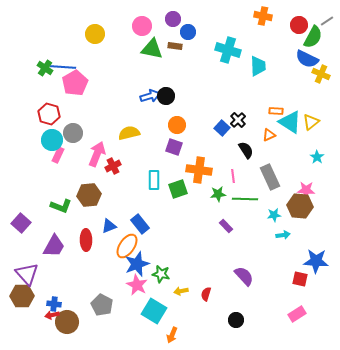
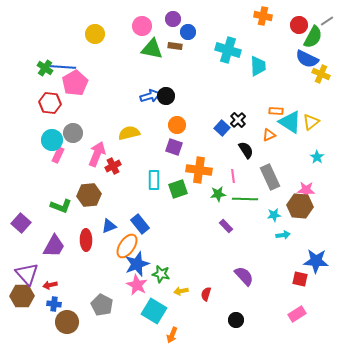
red hexagon at (49, 114): moved 1 px right, 11 px up; rotated 10 degrees counterclockwise
red arrow at (52, 315): moved 2 px left, 30 px up
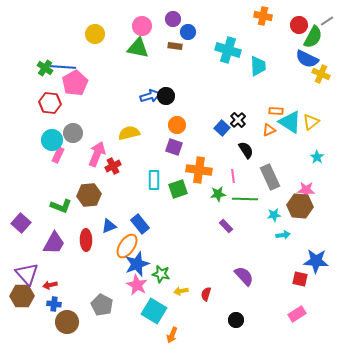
green triangle at (152, 49): moved 14 px left, 1 px up
orange triangle at (269, 135): moved 5 px up
purple trapezoid at (54, 246): moved 3 px up
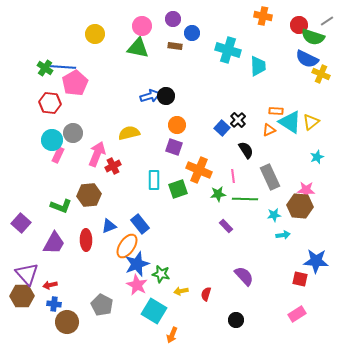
blue circle at (188, 32): moved 4 px right, 1 px down
green semicircle at (313, 37): rotated 80 degrees clockwise
cyan star at (317, 157): rotated 16 degrees clockwise
orange cross at (199, 170): rotated 15 degrees clockwise
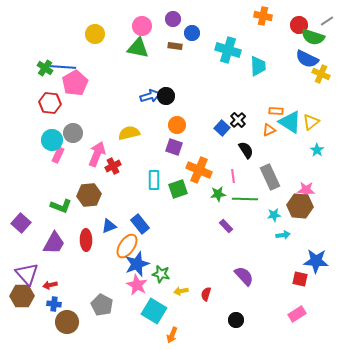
cyan star at (317, 157): moved 7 px up; rotated 16 degrees counterclockwise
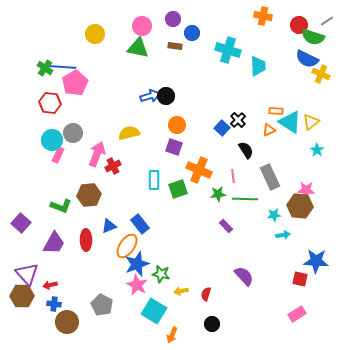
black circle at (236, 320): moved 24 px left, 4 px down
